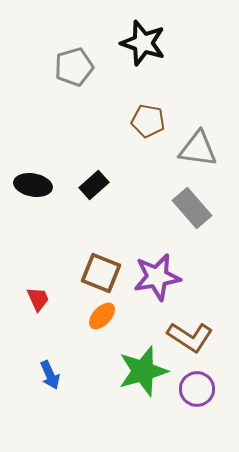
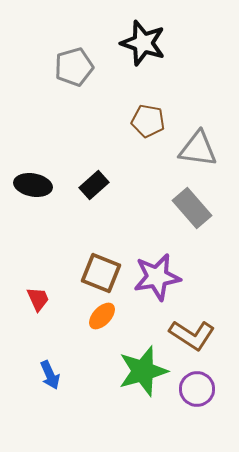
brown L-shape: moved 2 px right, 2 px up
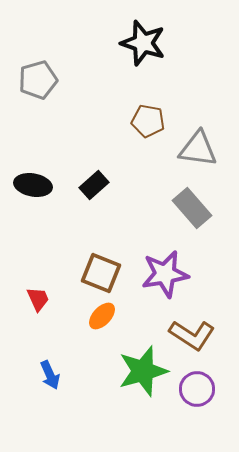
gray pentagon: moved 36 px left, 13 px down
purple star: moved 8 px right, 3 px up
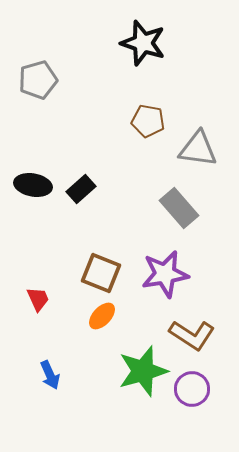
black rectangle: moved 13 px left, 4 px down
gray rectangle: moved 13 px left
purple circle: moved 5 px left
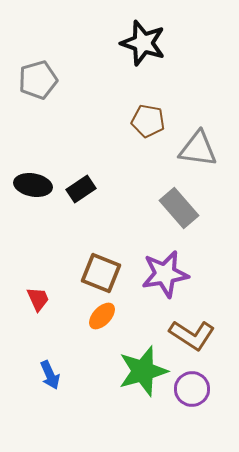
black rectangle: rotated 8 degrees clockwise
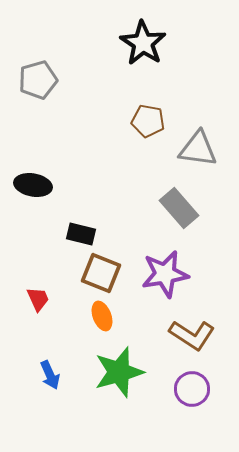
black star: rotated 15 degrees clockwise
black rectangle: moved 45 px down; rotated 48 degrees clockwise
orange ellipse: rotated 64 degrees counterclockwise
green star: moved 24 px left, 1 px down
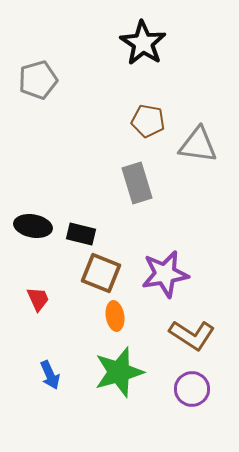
gray triangle: moved 4 px up
black ellipse: moved 41 px down
gray rectangle: moved 42 px left, 25 px up; rotated 24 degrees clockwise
orange ellipse: moved 13 px right; rotated 12 degrees clockwise
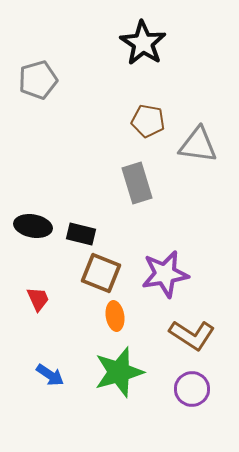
blue arrow: rotated 32 degrees counterclockwise
